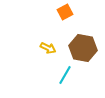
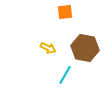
orange square: rotated 21 degrees clockwise
brown hexagon: moved 2 px right
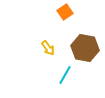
orange square: rotated 28 degrees counterclockwise
yellow arrow: rotated 28 degrees clockwise
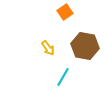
brown hexagon: moved 2 px up
cyan line: moved 2 px left, 2 px down
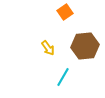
brown hexagon: rotated 16 degrees counterclockwise
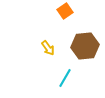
orange square: moved 1 px up
cyan line: moved 2 px right, 1 px down
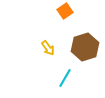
brown hexagon: moved 1 px down; rotated 12 degrees counterclockwise
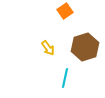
cyan line: rotated 18 degrees counterclockwise
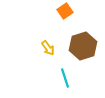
brown hexagon: moved 2 px left, 1 px up
cyan line: rotated 30 degrees counterclockwise
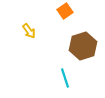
yellow arrow: moved 19 px left, 17 px up
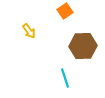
brown hexagon: rotated 16 degrees clockwise
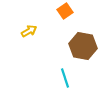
yellow arrow: rotated 84 degrees counterclockwise
brown hexagon: rotated 12 degrees clockwise
